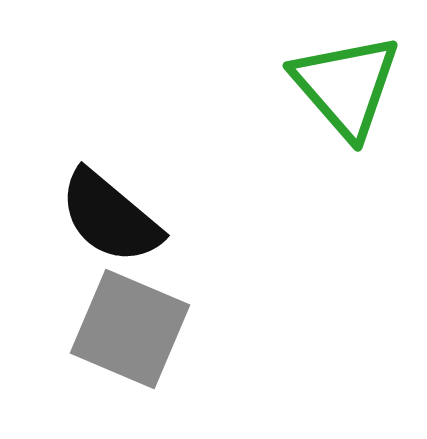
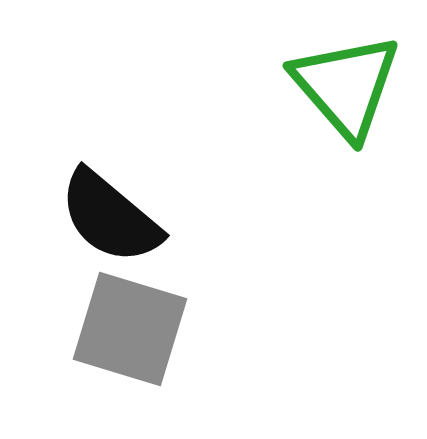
gray square: rotated 6 degrees counterclockwise
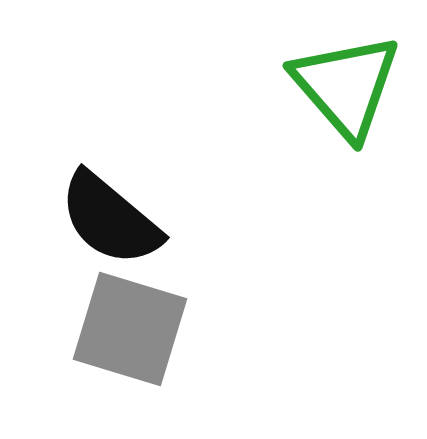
black semicircle: moved 2 px down
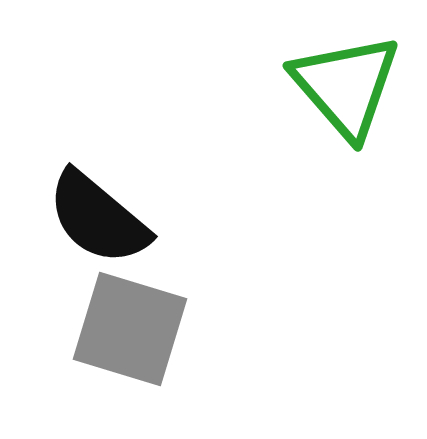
black semicircle: moved 12 px left, 1 px up
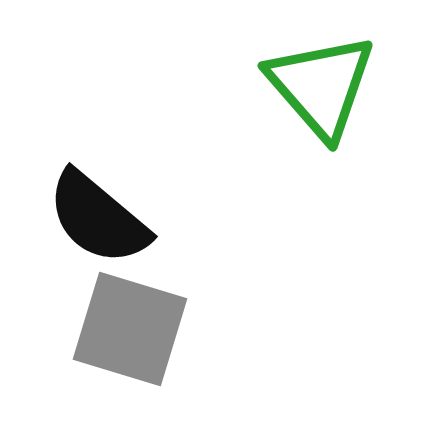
green triangle: moved 25 px left
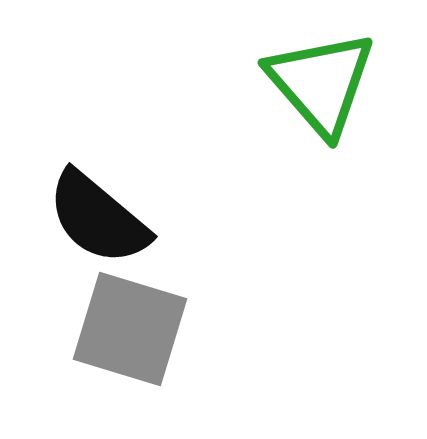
green triangle: moved 3 px up
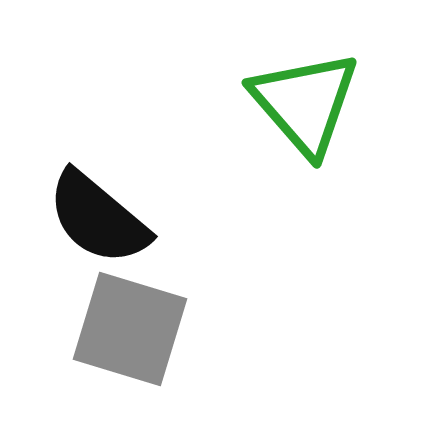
green triangle: moved 16 px left, 20 px down
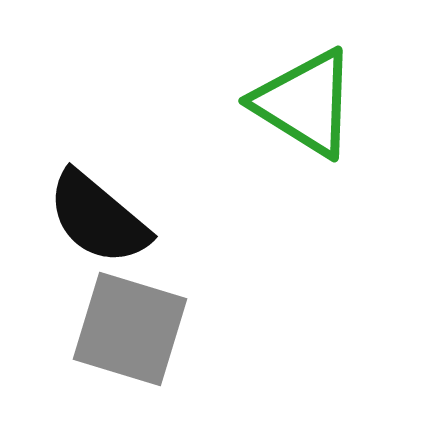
green triangle: rotated 17 degrees counterclockwise
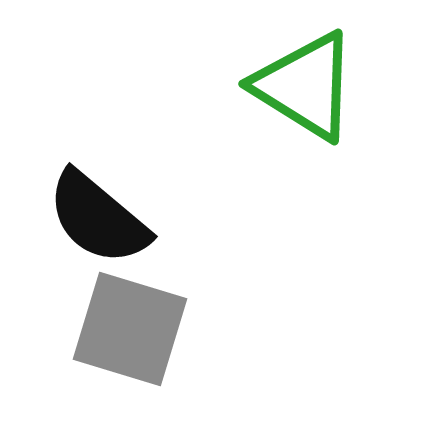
green triangle: moved 17 px up
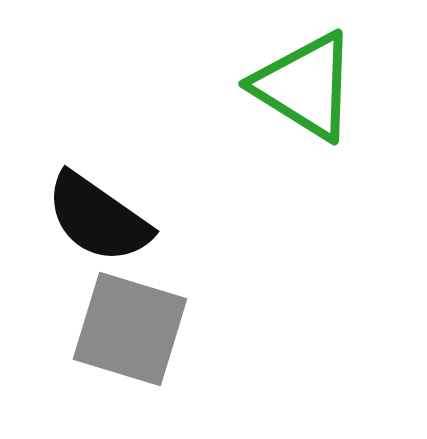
black semicircle: rotated 5 degrees counterclockwise
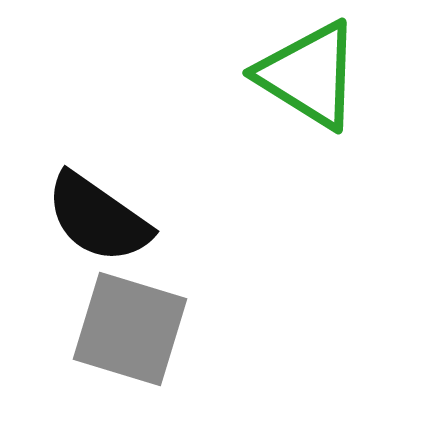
green triangle: moved 4 px right, 11 px up
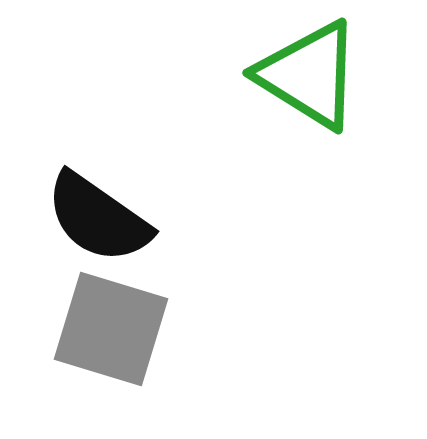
gray square: moved 19 px left
